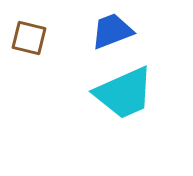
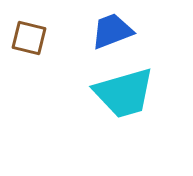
cyan trapezoid: rotated 8 degrees clockwise
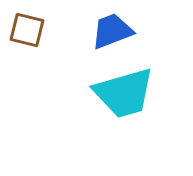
brown square: moved 2 px left, 8 px up
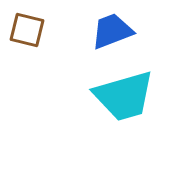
cyan trapezoid: moved 3 px down
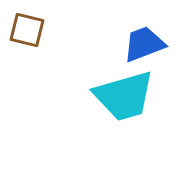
blue trapezoid: moved 32 px right, 13 px down
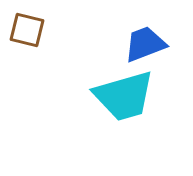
blue trapezoid: moved 1 px right
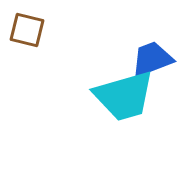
blue trapezoid: moved 7 px right, 15 px down
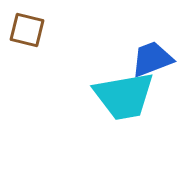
cyan trapezoid: rotated 6 degrees clockwise
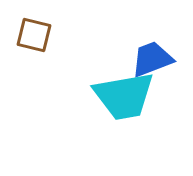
brown square: moved 7 px right, 5 px down
